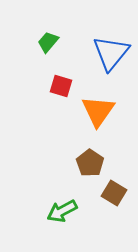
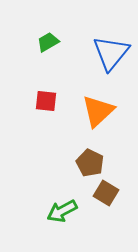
green trapezoid: rotated 20 degrees clockwise
red square: moved 15 px left, 15 px down; rotated 10 degrees counterclockwise
orange triangle: rotated 12 degrees clockwise
brown pentagon: rotated 8 degrees counterclockwise
brown square: moved 8 px left
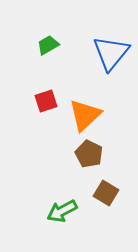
green trapezoid: moved 3 px down
red square: rotated 25 degrees counterclockwise
orange triangle: moved 13 px left, 4 px down
brown pentagon: moved 1 px left, 9 px up
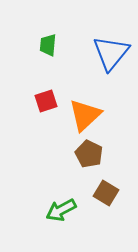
green trapezoid: rotated 55 degrees counterclockwise
green arrow: moved 1 px left, 1 px up
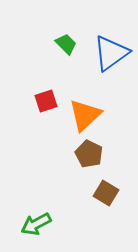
green trapezoid: moved 18 px right, 1 px up; rotated 130 degrees clockwise
blue triangle: rotated 15 degrees clockwise
green arrow: moved 25 px left, 14 px down
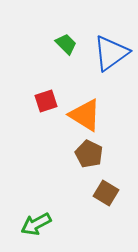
orange triangle: rotated 45 degrees counterclockwise
